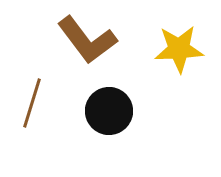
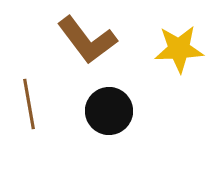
brown line: moved 3 px left, 1 px down; rotated 27 degrees counterclockwise
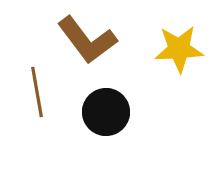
brown line: moved 8 px right, 12 px up
black circle: moved 3 px left, 1 px down
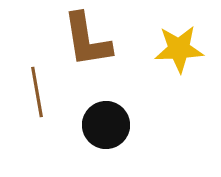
brown L-shape: rotated 28 degrees clockwise
black circle: moved 13 px down
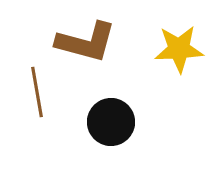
brown L-shape: moved 1 px left, 2 px down; rotated 66 degrees counterclockwise
black circle: moved 5 px right, 3 px up
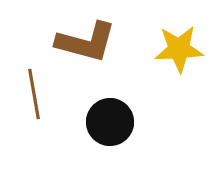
brown line: moved 3 px left, 2 px down
black circle: moved 1 px left
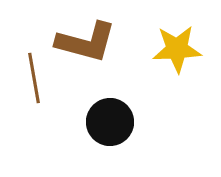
yellow star: moved 2 px left
brown line: moved 16 px up
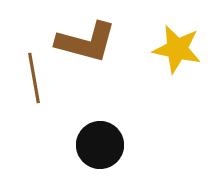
yellow star: rotated 15 degrees clockwise
black circle: moved 10 px left, 23 px down
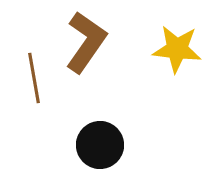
brown L-shape: rotated 70 degrees counterclockwise
yellow star: rotated 6 degrees counterclockwise
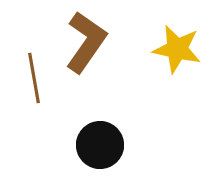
yellow star: rotated 6 degrees clockwise
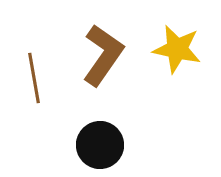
brown L-shape: moved 17 px right, 13 px down
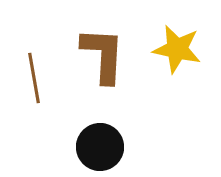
brown L-shape: rotated 32 degrees counterclockwise
black circle: moved 2 px down
